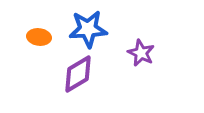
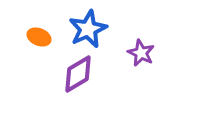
blue star: rotated 21 degrees counterclockwise
orange ellipse: rotated 15 degrees clockwise
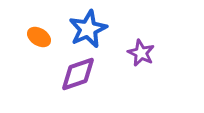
orange ellipse: rotated 10 degrees clockwise
purple diamond: rotated 12 degrees clockwise
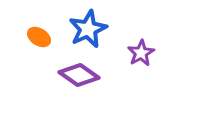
purple star: rotated 16 degrees clockwise
purple diamond: moved 1 px right, 1 px down; rotated 54 degrees clockwise
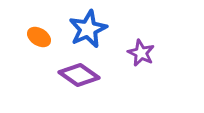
purple star: rotated 16 degrees counterclockwise
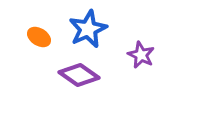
purple star: moved 2 px down
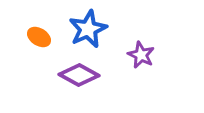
purple diamond: rotated 6 degrees counterclockwise
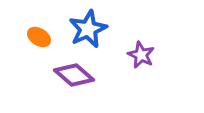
purple diamond: moved 5 px left; rotated 12 degrees clockwise
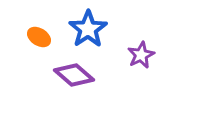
blue star: rotated 9 degrees counterclockwise
purple star: rotated 20 degrees clockwise
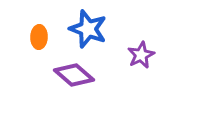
blue star: rotated 18 degrees counterclockwise
orange ellipse: rotated 60 degrees clockwise
